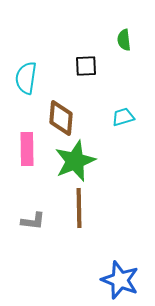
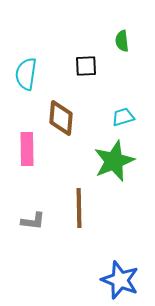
green semicircle: moved 2 px left, 1 px down
cyan semicircle: moved 4 px up
green star: moved 39 px right
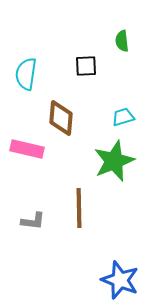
pink rectangle: rotated 76 degrees counterclockwise
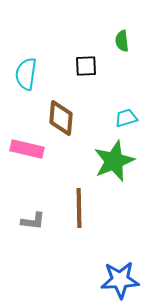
cyan trapezoid: moved 3 px right, 1 px down
blue star: rotated 24 degrees counterclockwise
